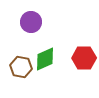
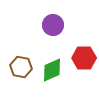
purple circle: moved 22 px right, 3 px down
green diamond: moved 7 px right, 11 px down
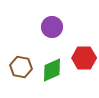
purple circle: moved 1 px left, 2 px down
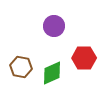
purple circle: moved 2 px right, 1 px up
green diamond: moved 3 px down
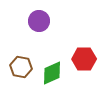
purple circle: moved 15 px left, 5 px up
red hexagon: moved 1 px down
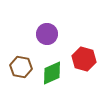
purple circle: moved 8 px right, 13 px down
red hexagon: rotated 15 degrees clockwise
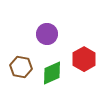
red hexagon: rotated 15 degrees clockwise
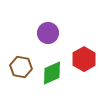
purple circle: moved 1 px right, 1 px up
